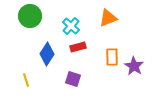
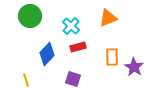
blue diamond: rotated 10 degrees clockwise
purple star: moved 1 px down
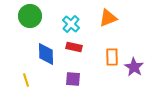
cyan cross: moved 2 px up
red rectangle: moved 4 px left; rotated 28 degrees clockwise
blue diamond: moved 1 px left; rotated 45 degrees counterclockwise
purple square: rotated 14 degrees counterclockwise
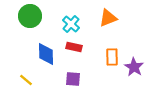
yellow line: rotated 32 degrees counterclockwise
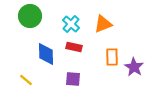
orange triangle: moved 5 px left, 6 px down
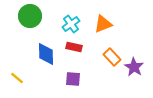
cyan cross: rotated 12 degrees clockwise
orange rectangle: rotated 42 degrees counterclockwise
yellow line: moved 9 px left, 2 px up
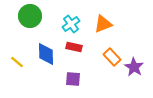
yellow line: moved 16 px up
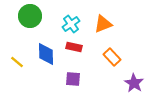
purple star: moved 16 px down
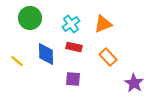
green circle: moved 2 px down
orange rectangle: moved 4 px left
yellow line: moved 1 px up
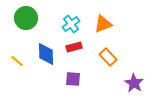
green circle: moved 4 px left
red rectangle: rotated 28 degrees counterclockwise
